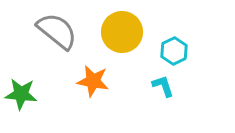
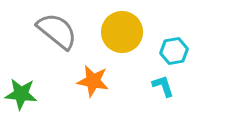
cyan hexagon: rotated 16 degrees clockwise
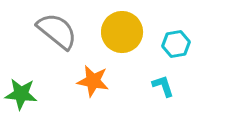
cyan hexagon: moved 2 px right, 7 px up
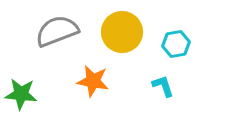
gray semicircle: rotated 60 degrees counterclockwise
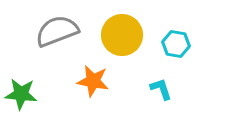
yellow circle: moved 3 px down
cyan hexagon: rotated 20 degrees clockwise
cyan L-shape: moved 2 px left, 3 px down
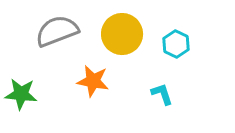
yellow circle: moved 1 px up
cyan hexagon: rotated 16 degrees clockwise
cyan L-shape: moved 1 px right, 5 px down
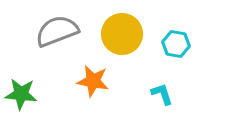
cyan hexagon: rotated 16 degrees counterclockwise
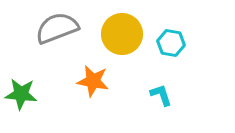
gray semicircle: moved 3 px up
cyan hexagon: moved 5 px left, 1 px up
cyan L-shape: moved 1 px left, 1 px down
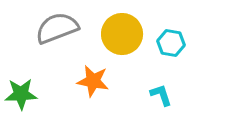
green star: rotated 8 degrees counterclockwise
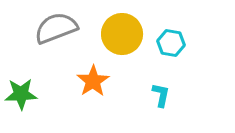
gray semicircle: moved 1 px left
orange star: rotated 28 degrees clockwise
cyan L-shape: rotated 30 degrees clockwise
